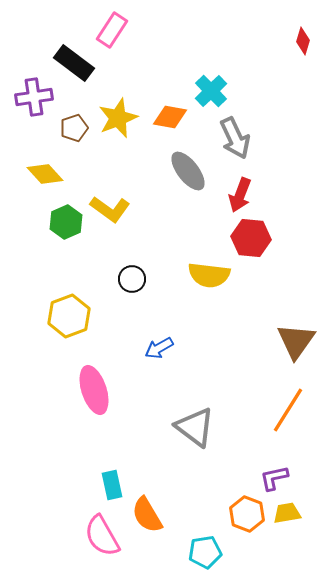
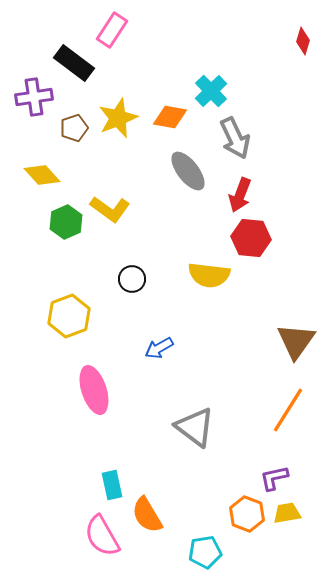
yellow diamond: moved 3 px left, 1 px down
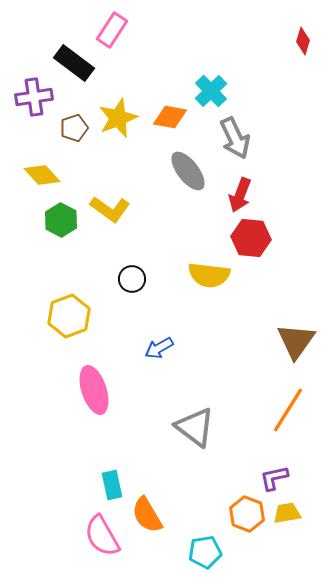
green hexagon: moved 5 px left, 2 px up; rotated 8 degrees counterclockwise
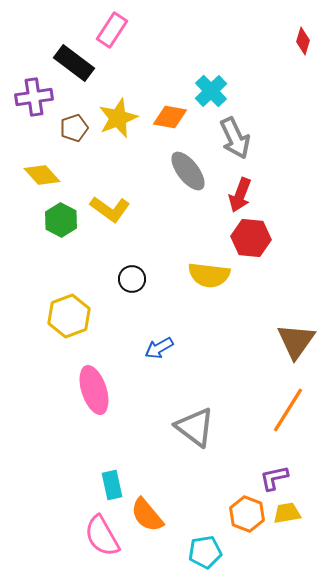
orange semicircle: rotated 9 degrees counterclockwise
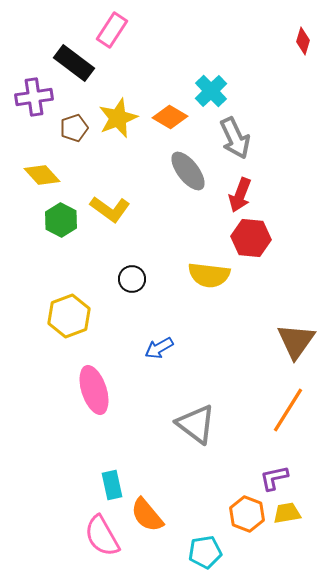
orange diamond: rotated 20 degrees clockwise
gray triangle: moved 1 px right, 3 px up
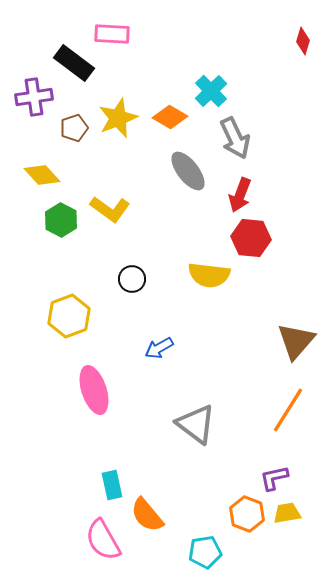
pink rectangle: moved 4 px down; rotated 60 degrees clockwise
brown triangle: rotated 6 degrees clockwise
pink semicircle: moved 1 px right, 4 px down
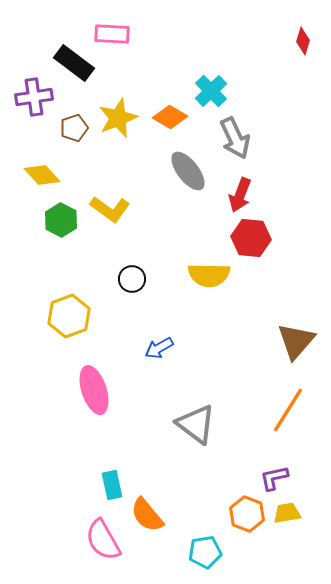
yellow semicircle: rotated 6 degrees counterclockwise
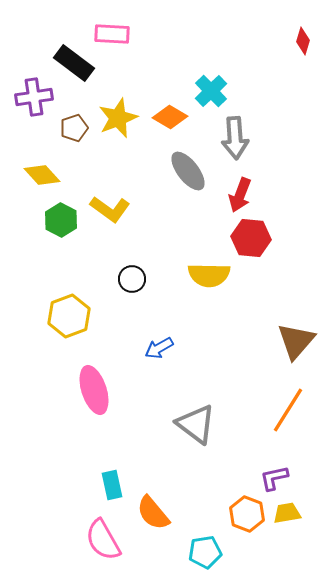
gray arrow: rotated 21 degrees clockwise
orange semicircle: moved 6 px right, 2 px up
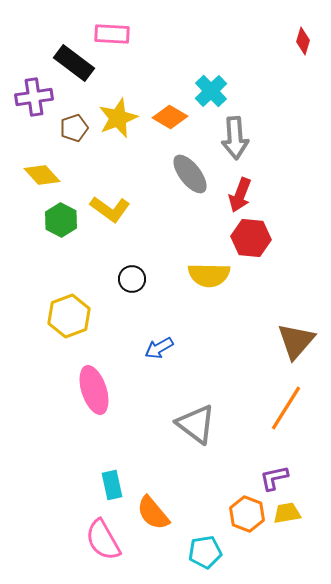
gray ellipse: moved 2 px right, 3 px down
orange line: moved 2 px left, 2 px up
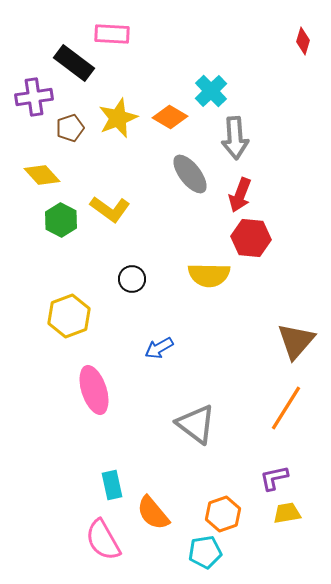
brown pentagon: moved 4 px left
orange hexagon: moved 24 px left; rotated 20 degrees clockwise
